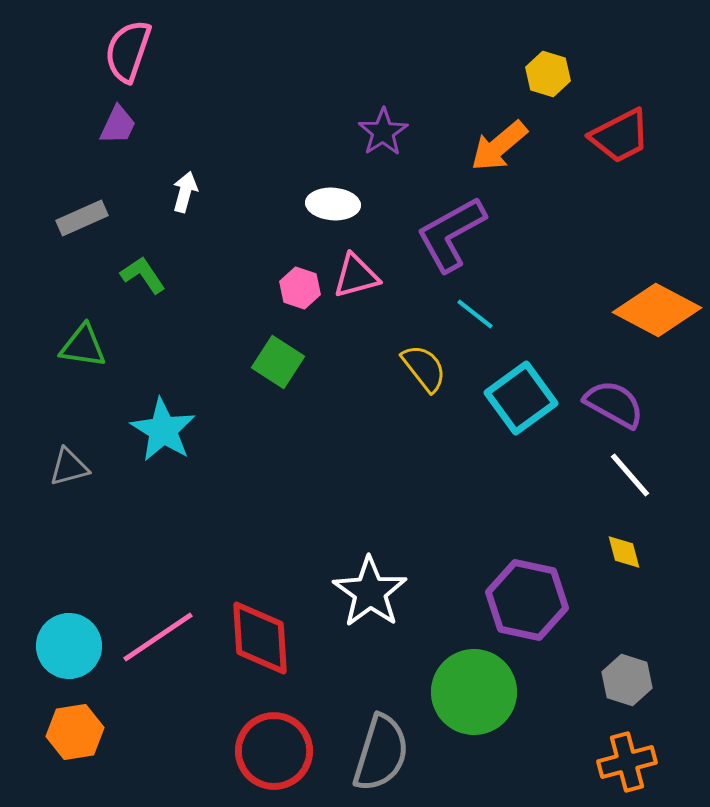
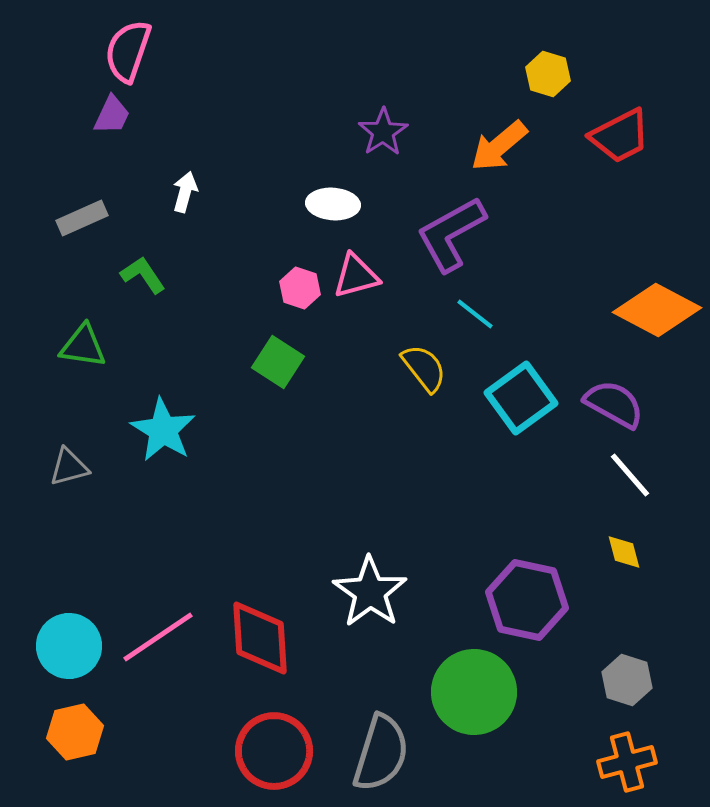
purple trapezoid: moved 6 px left, 10 px up
orange hexagon: rotated 4 degrees counterclockwise
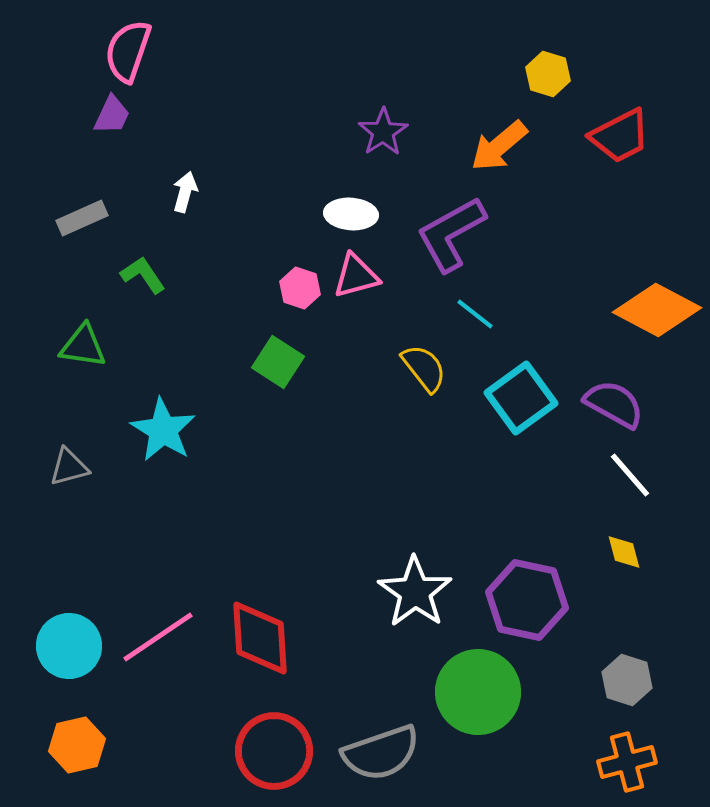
white ellipse: moved 18 px right, 10 px down
white star: moved 45 px right
green circle: moved 4 px right
orange hexagon: moved 2 px right, 13 px down
gray semicircle: rotated 54 degrees clockwise
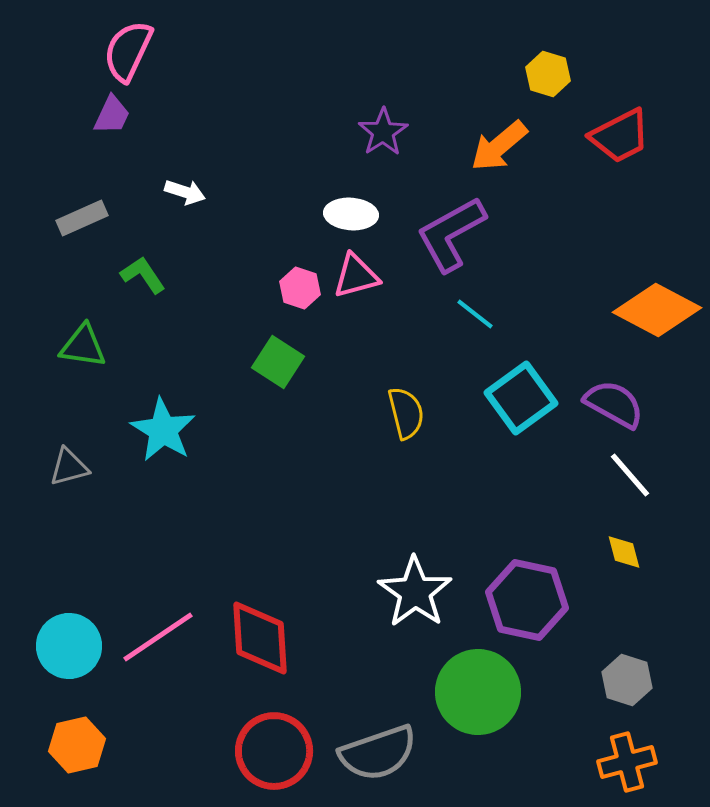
pink semicircle: rotated 6 degrees clockwise
white arrow: rotated 93 degrees clockwise
yellow semicircle: moved 18 px left, 45 px down; rotated 24 degrees clockwise
gray semicircle: moved 3 px left
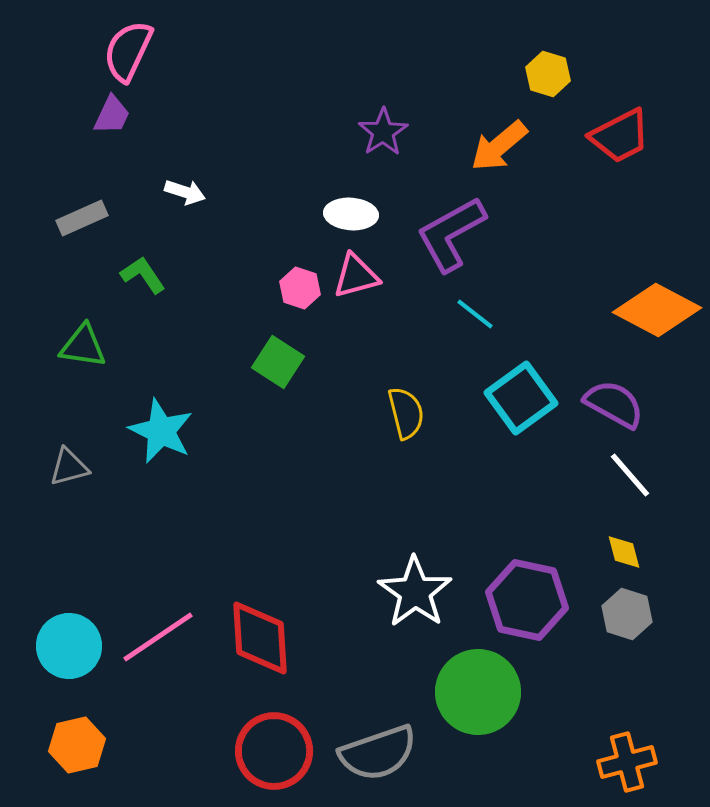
cyan star: moved 2 px left, 1 px down; rotated 6 degrees counterclockwise
gray hexagon: moved 66 px up
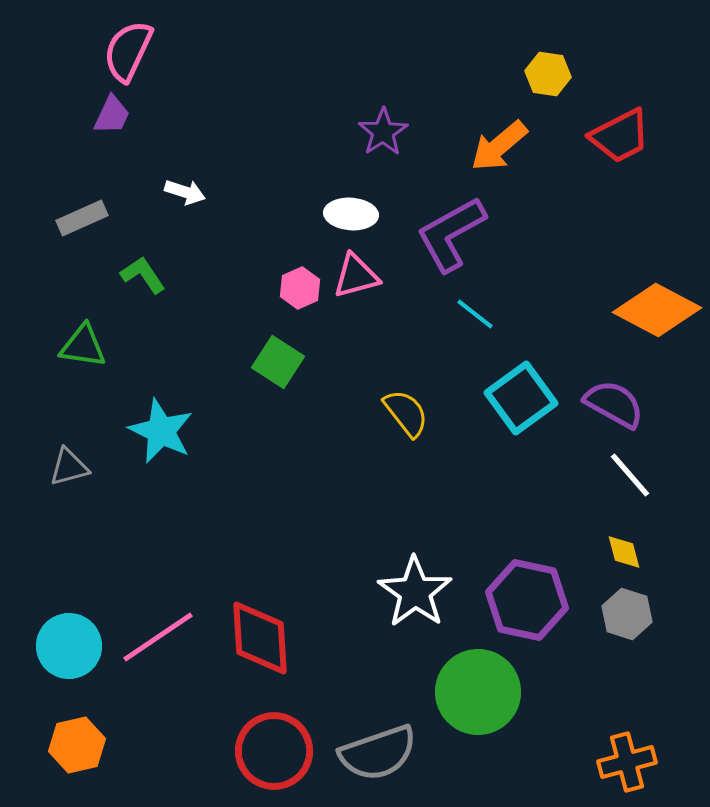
yellow hexagon: rotated 9 degrees counterclockwise
pink hexagon: rotated 18 degrees clockwise
yellow semicircle: rotated 24 degrees counterclockwise
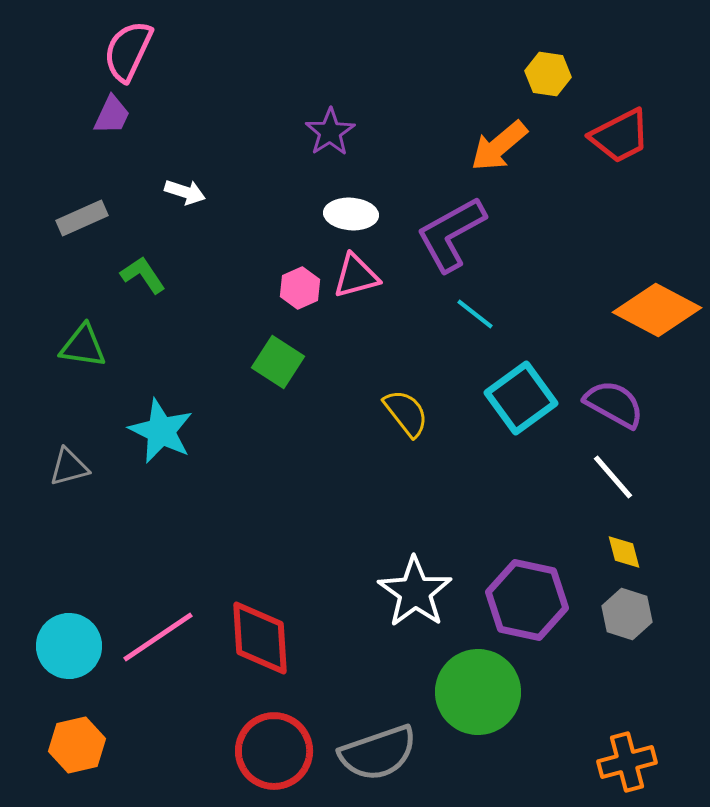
purple star: moved 53 px left
white line: moved 17 px left, 2 px down
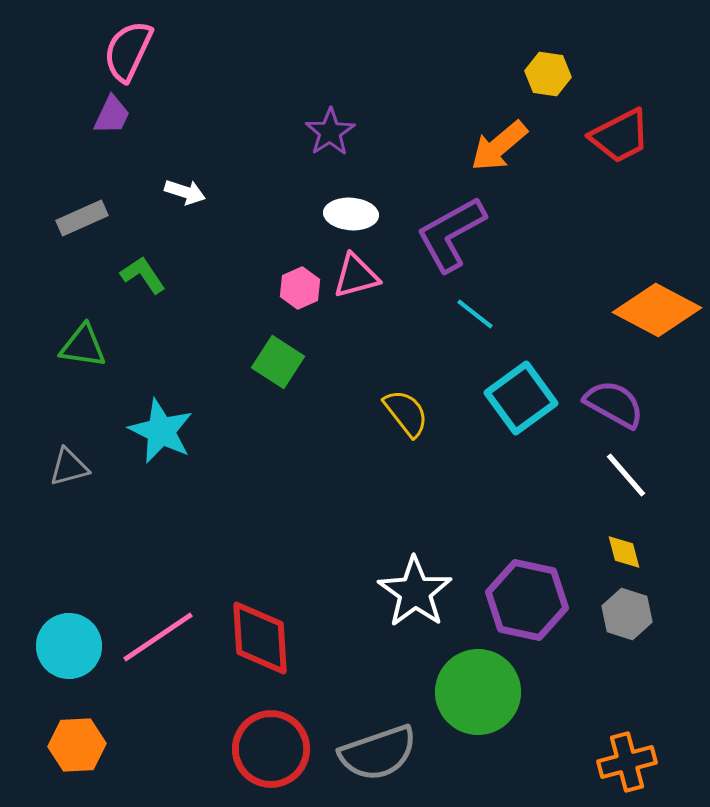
white line: moved 13 px right, 2 px up
orange hexagon: rotated 10 degrees clockwise
red circle: moved 3 px left, 2 px up
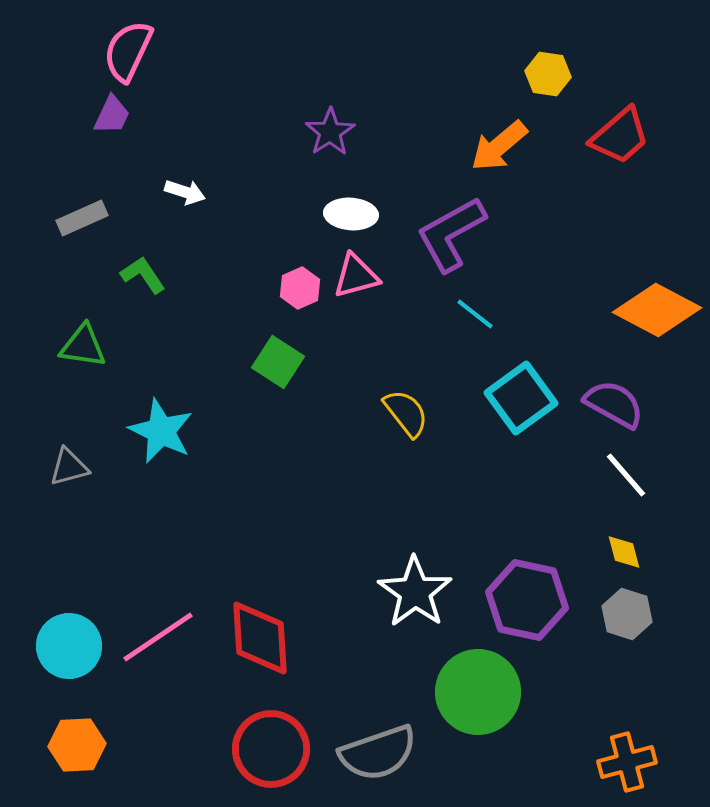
red trapezoid: rotated 14 degrees counterclockwise
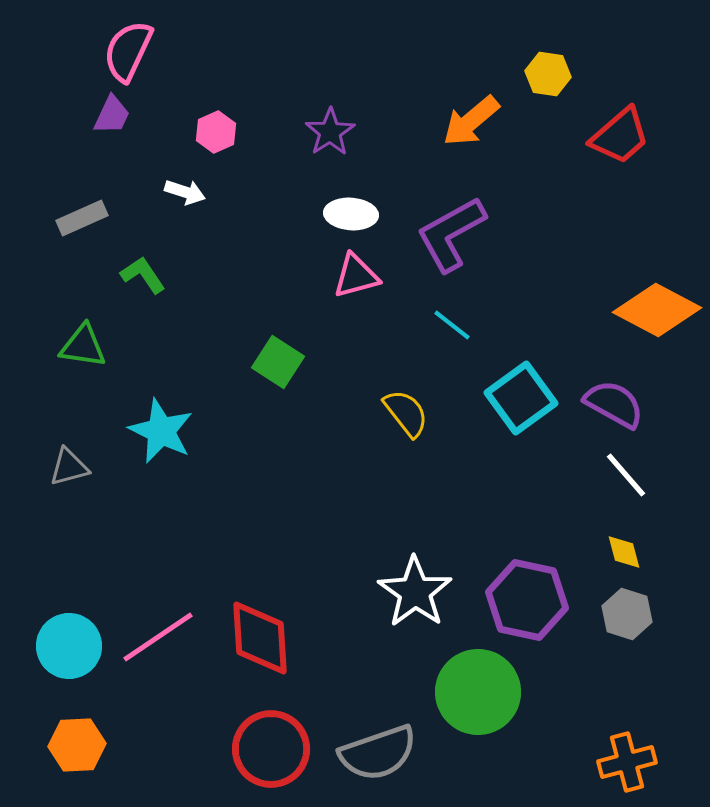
orange arrow: moved 28 px left, 25 px up
pink hexagon: moved 84 px left, 156 px up
cyan line: moved 23 px left, 11 px down
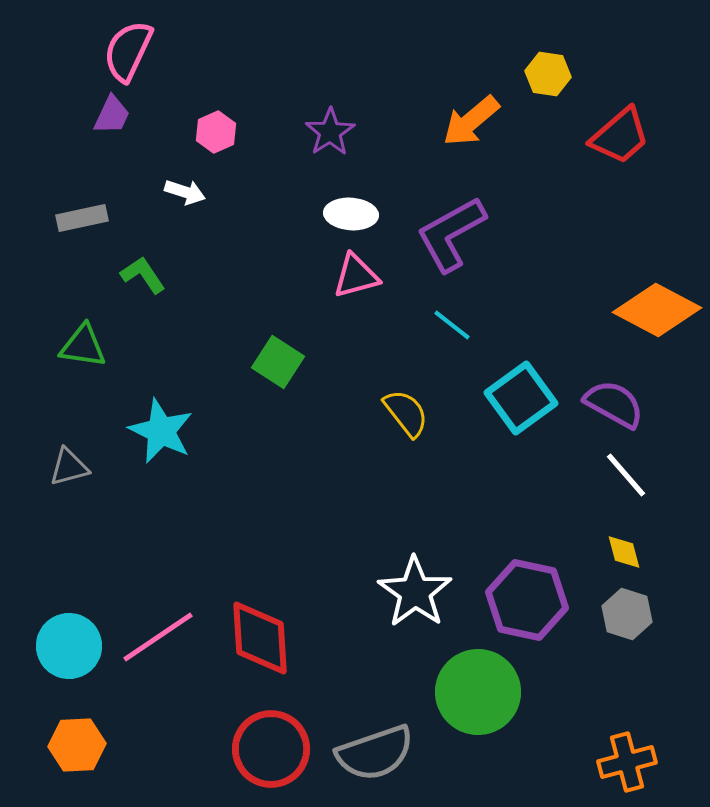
gray rectangle: rotated 12 degrees clockwise
gray semicircle: moved 3 px left
